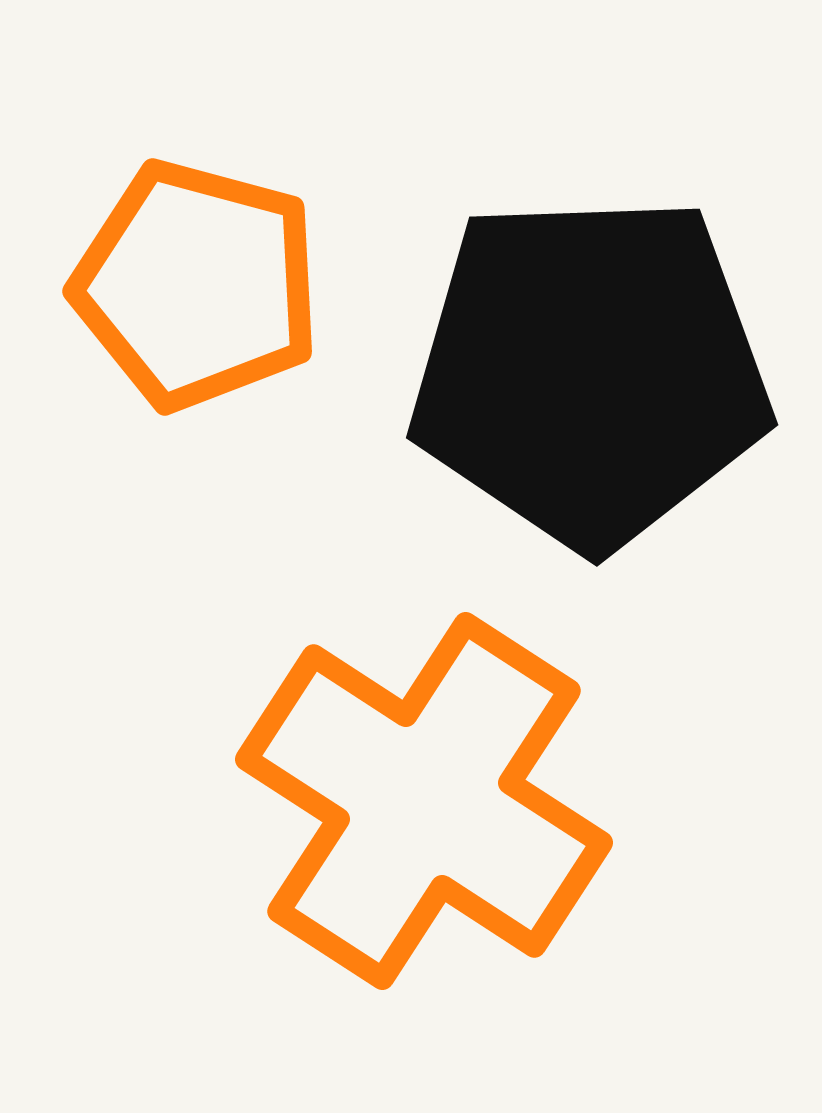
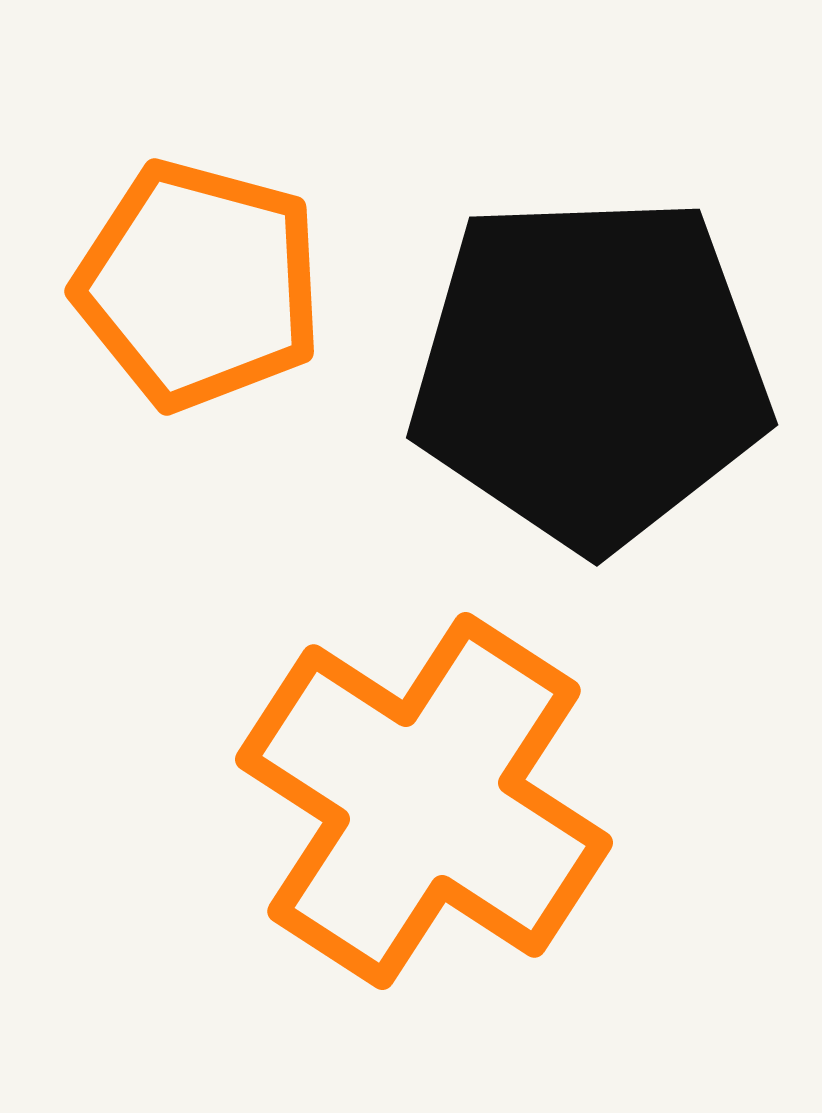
orange pentagon: moved 2 px right
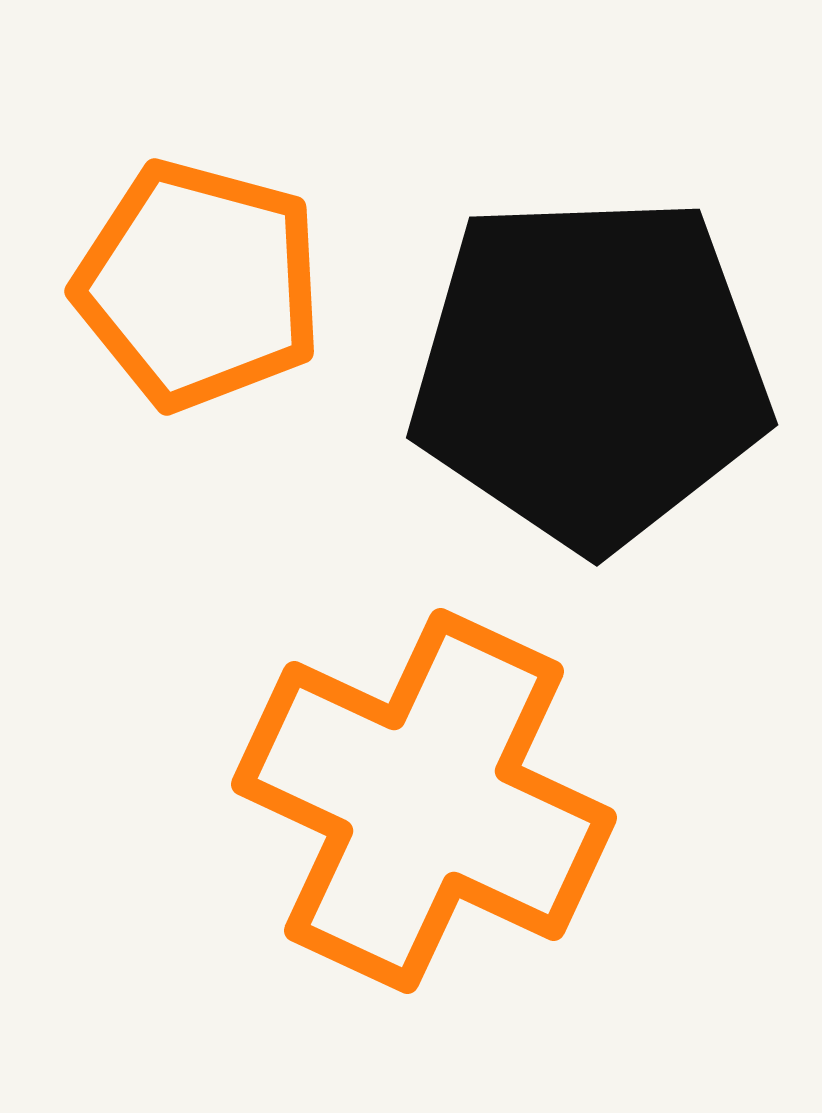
orange cross: rotated 8 degrees counterclockwise
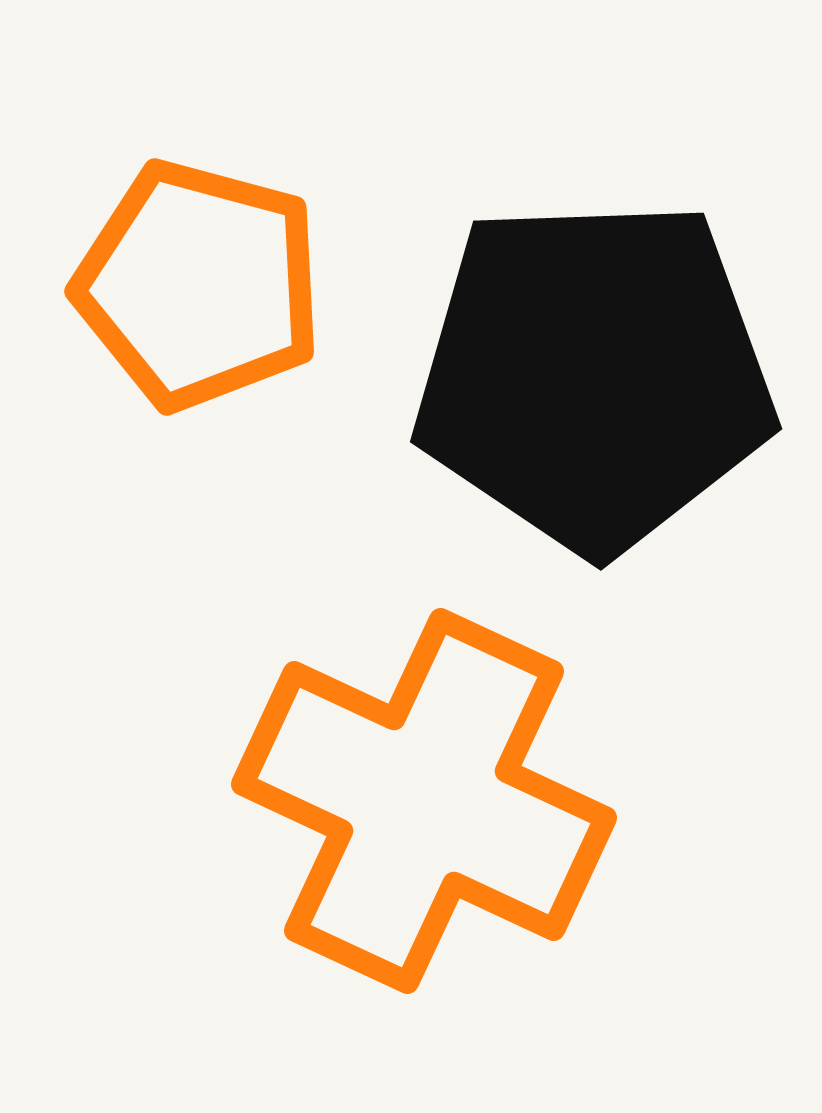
black pentagon: moved 4 px right, 4 px down
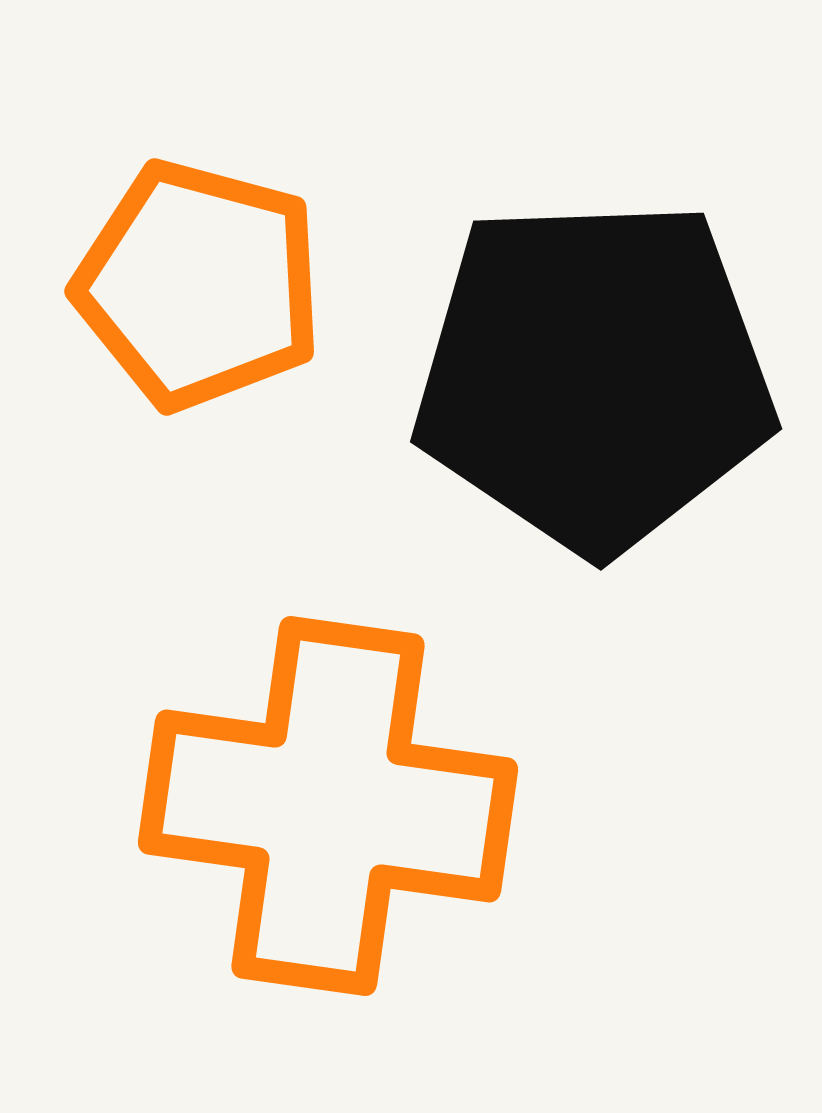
orange cross: moved 96 px left, 5 px down; rotated 17 degrees counterclockwise
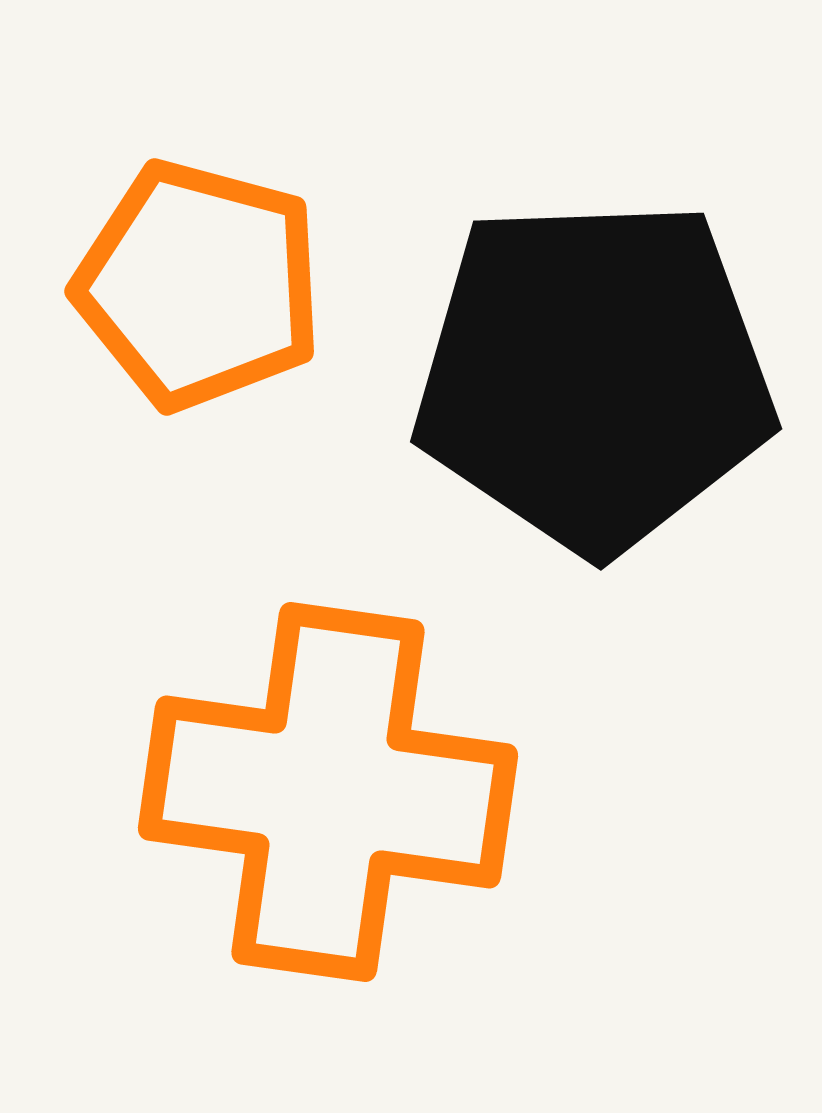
orange cross: moved 14 px up
